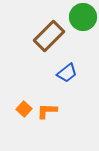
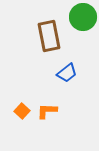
brown rectangle: rotated 56 degrees counterclockwise
orange square: moved 2 px left, 2 px down
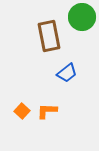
green circle: moved 1 px left
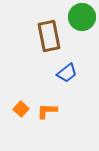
orange square: moved 1 px left, 2 px up
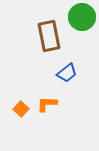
orange L-shape: moved 7 px up
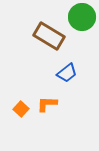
brown rectangle: rotated 48 degrees counterclockwise
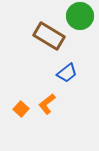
green circle: moved 2 px left, 1 px up
orange L-shape: rotated 40 degrees counterclockwise
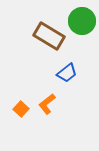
green circle: moved 2 px right, 5 px down
